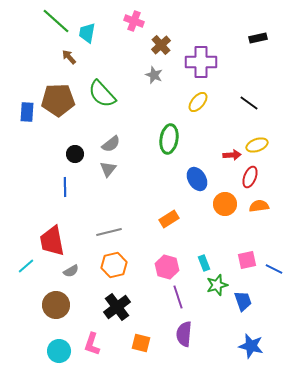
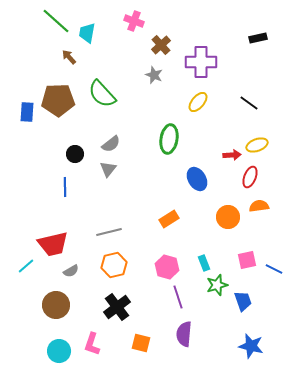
orange circle at (225, 204): moved 3 px right, 13 px down
red trapezoid at (52, 241): moved 1 px right, 3 px down; rotated 92 degrees counterclockwise
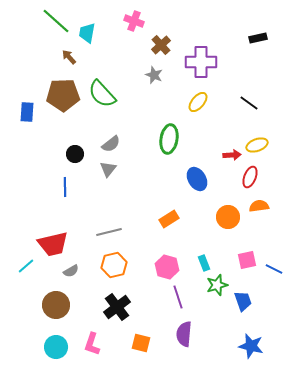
brown pentagon at (58, 100): moved 5 px right, 5 px up
cyan circle at (59, 351): moved 3 px left, 4 px up
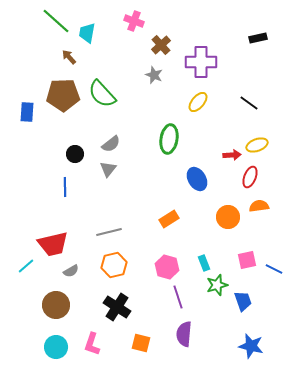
black cross at (117, 307): rotated 20 degrees counterclockwise
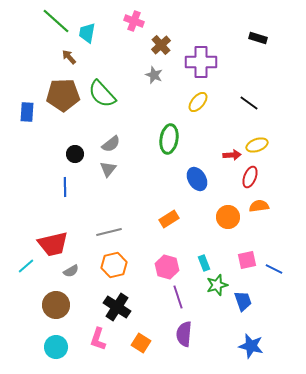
black rectangle at (258, 38): rotated 30 degrees clockwise
orange square at (141, 343): rotated 18 degrees clockwise
pink L-shape at (92, 344): moved 6 px right, 5 px up
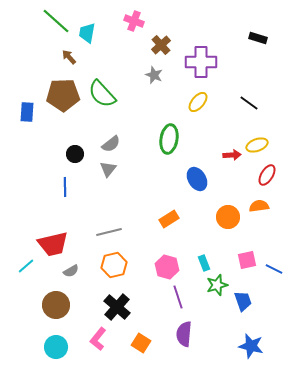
red ellipse at (250, 177): moved 17 px right, 2 px up; rotated 10 degrees clockwise
black cross at (117, 307): rotated 8 degrees clockwise
pink L-shape at (98, 339): rotated 20 degrees clockwise
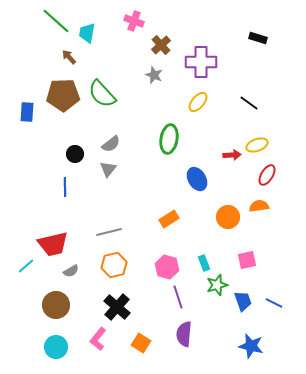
blue line at (274, 269): moved 34 px down
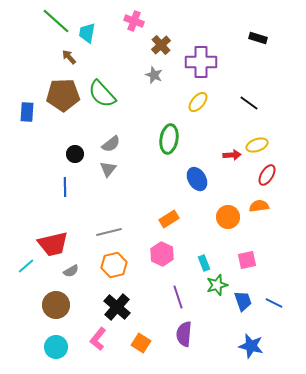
pink hexagon at (167, 267): moved 5 px left, 13 px up; rotated 10 degrees clockwise
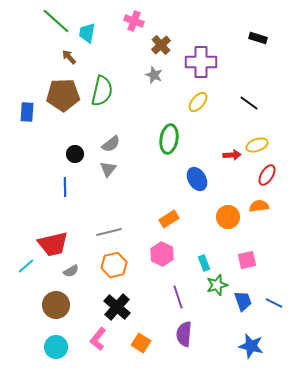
green semicircle at (102, 94): moved 3 px up; rotated 124 degrees counterclockwise
